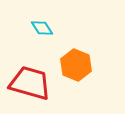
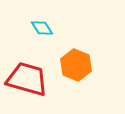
red trapezoid: moved 3 px left, 4 px up
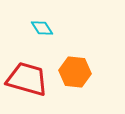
orange hexagon: moved 1 px left, 7 px down; rotated 16 degrees counterclockwise
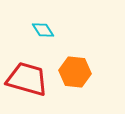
cyan diamond: moved 1 px right, 2 px down
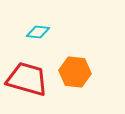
cyan diamond: moved 5 px left, 2 px down; rotated 50 degrees counterclockwise
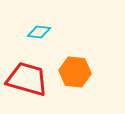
cyan diamond: moved 1 px right
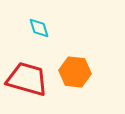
cyan diamond: moved 4 px up; rotated 65 degrees clockwise
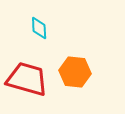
cyan diamond: rotated 15 degrees clockwise
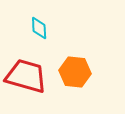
red trapezoid: moved 1 px left, 3 px up
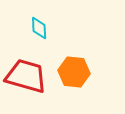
orange hexagon: moved 1 px left
